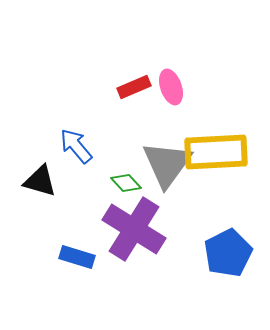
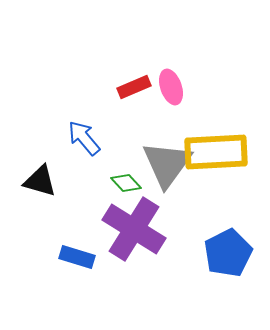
blue arrow: moved 8 px right, 8 px up
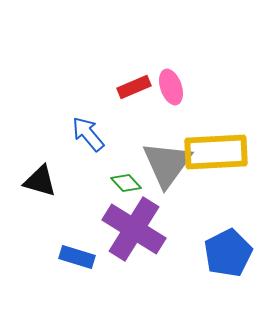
blue arrow: moved 4 px right, 4 px up
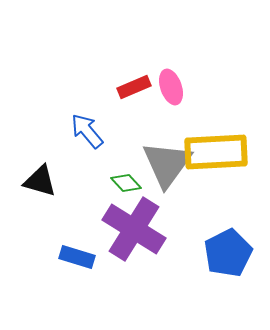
blue arrow: moved 1 px left, 3 px up
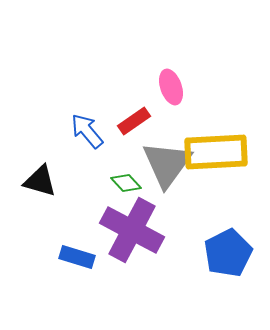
red rectangle: moved 34 px down; rotated 12 degrees counterclockwise
purple cross: moved 2 px left, 1 px down; rotated 4 degrees counterclockwise
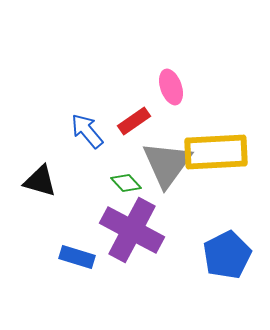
blue pentagon: moved 1 px left, 2 px down
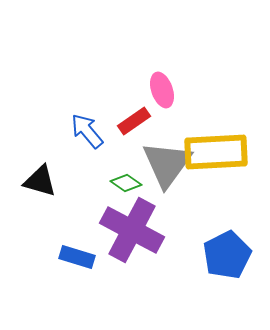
pink ellipse: moved 9 px left, 3 px down
green diamond: rotated 12 degrees counterclockwise
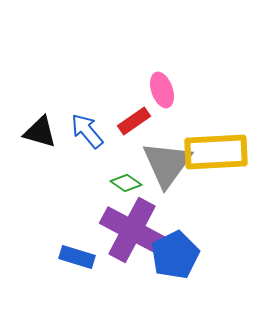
black triangle: moved 49 px up
blue pentagon: moved 52 px left
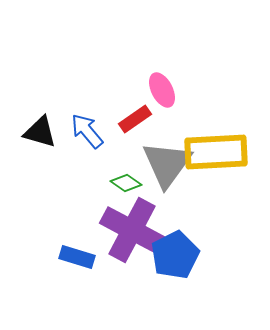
pink ellipse: rotated 8 degrees counterclockwise
red rectangle: moved 1 px right, 2 px up
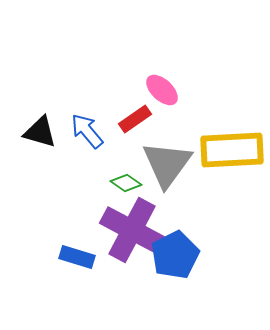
pink ellipse: rotated 20 degrees counterclockwise
yellow rectangle: moved 16 px right, 2 px up
